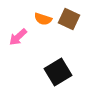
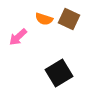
orange semicircle: moved 1 px right
black square: moved 1 px right, 1 px down
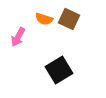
pink arrow: rotated 18 degrees counterclockwise
black square: moved 3 px up
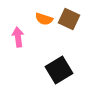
pink arrow: rotated 144 degrees clockwise
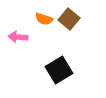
brown square: rotated 15 degrees clockwise
pink arrow: rotated 78 degrees counterclockwise
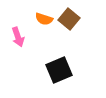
pink arrow: rotated 114 degrees counterclockwise
black square: rotated 8 degrees clockwise
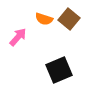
pink arrow: rotated 120 degrees counterclockwise
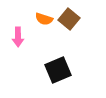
pink arrow: rotated 138 degrees clockwise
black square: moved 1 px left
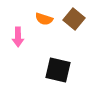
brown square: moved 5 px right
black square: rotated 36 degrees clockwise
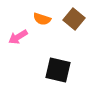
orange semicircle: moved 2 px left
pink arrow: rotated 60 degrees clockwise
